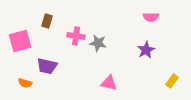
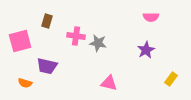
yellow rectangle: moved 1 px left, 2 px up
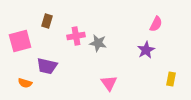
pink semicircle: moved 5 px right, 7 px down; rotated 63 degrees counterclockwise
pink cross: rotated 18 degrees counterclockwise
yellow rectangle: rotated 24 degrees counterclockwise
pink triangle: rotated 42 degrees clockwise
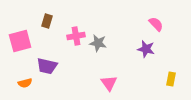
pink semicircle: rotated 70 degrees counterclockwise
purple star: moved 1 px up; rotated 30 degrees counterclockwise
orange semicircle: rotated 32 degrees counterclockwise
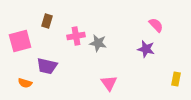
pink semicircle: moved 1 px down
yellow rectangle: moved 5 px right
orange semicircle: rotated 32 degrees clockwise
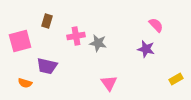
yellow rectangle: rotated 48 degrees clockwise
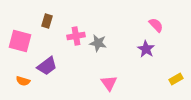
pink square: rotated 30 degrees clockwise
purple star: rotated 18 degrees clockwise
purple trapezoid: rotated 50 degrees counterclockwise
orange semicircle: moved 2 px left, 2 px up
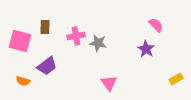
brown rectangle: moved 2 px left, 6 px down; rotated 16 degrees counterclockwise
